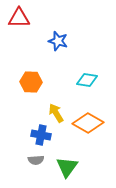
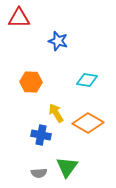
gray semicircle: moved 3 px right, 13 px down
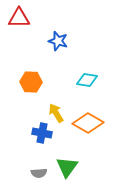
blue cross: moved 1 px right, 2 px up
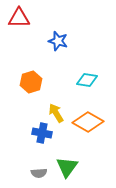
orange hexagon: rotated 20 degrees counterclockwise
orange diamond: moved 1 px up
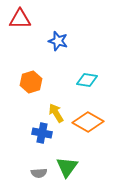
red triangle: moved 1 px right, 1 px down
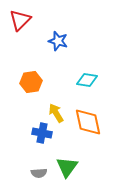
red triangle: moved 1 px down; rotated 45 degrees counterclockwise
orange hexagon: rotated 10 degrees clockwise
orange diamond: rotated 48 degrees clockwise
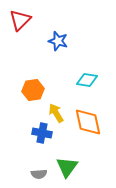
orange hexagon: moved 2 px right, 8 px down
gray semicircle: moved 1 px down
